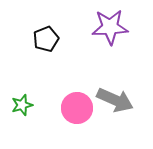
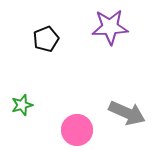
gray arrow: moved 12 px right, 13 px down
pink circle: moved 22 px down
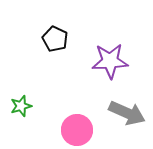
purple star: moved 34 px down
black pentagon: moved 9 px right; rotated 25 degrees counterclockwise
green star: moved 1 px left, 1 px down
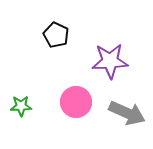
black pentagon: moved 1 px right, 4 px up
green star: rotated 15 degrees clockwise
pink circle: moved 1 px left, 28 px up
